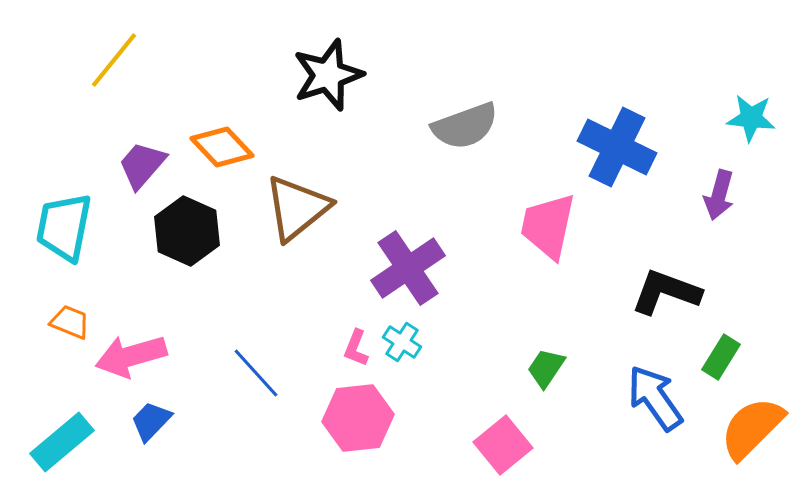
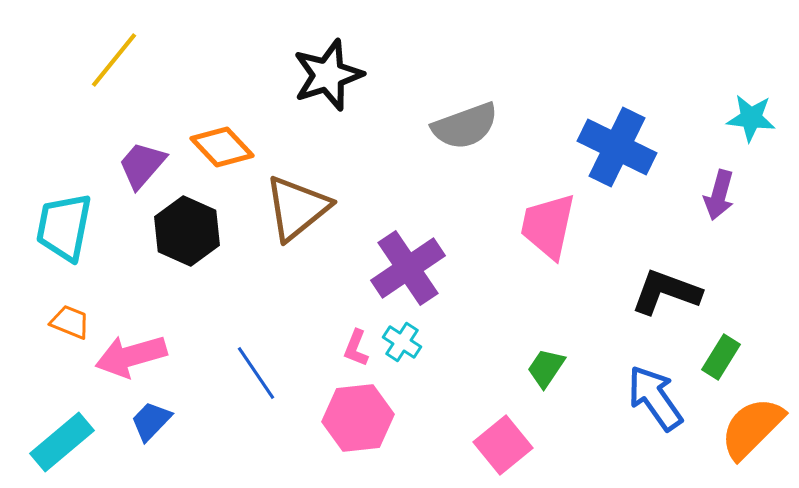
blue line: rotated 8 degrees clockwise
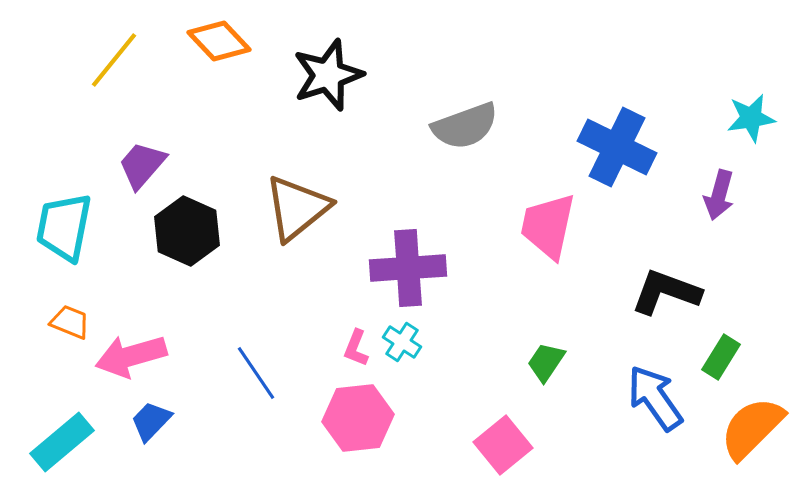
cyan star: rotated 15 degrees counterclockwise
orange diamond: moved 3 px left, 106 px up
purple cross: rotated 30 degrees clockwise
green trapezoid: moved 6 px up
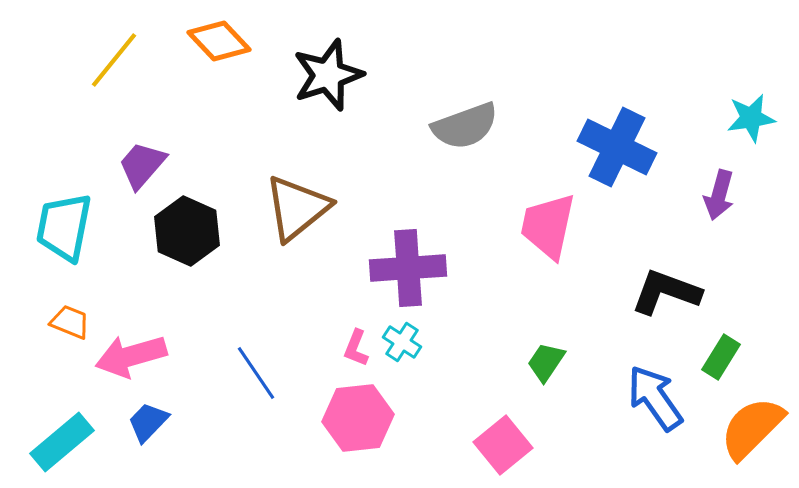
blue trapezoid: moved 3 px left, 1 px down
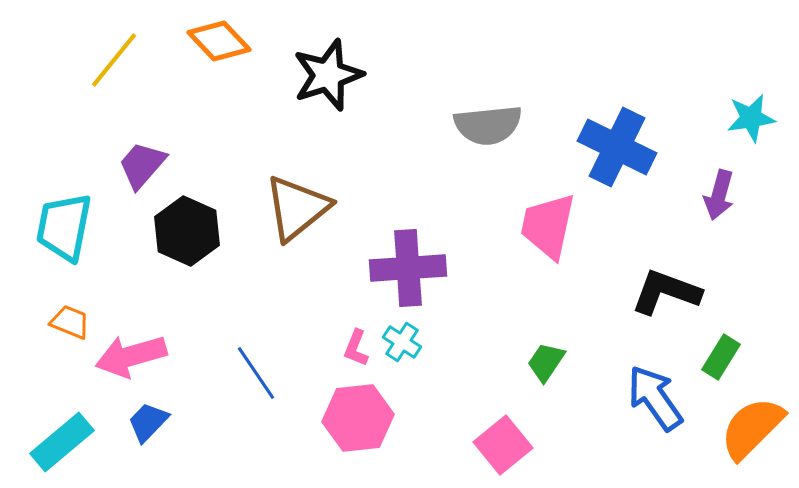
gray semicircle: moved 23 px right, 1 px up; rotated 14 degrees clockwise
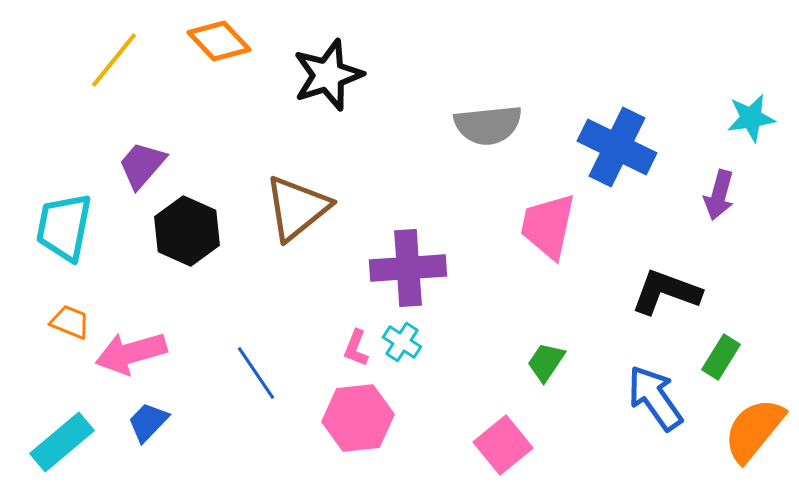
pink arrow: moved 3 px up
orange semicircle: moved 2 px right, 2 px down; rotated 6 degrees counterclockwise
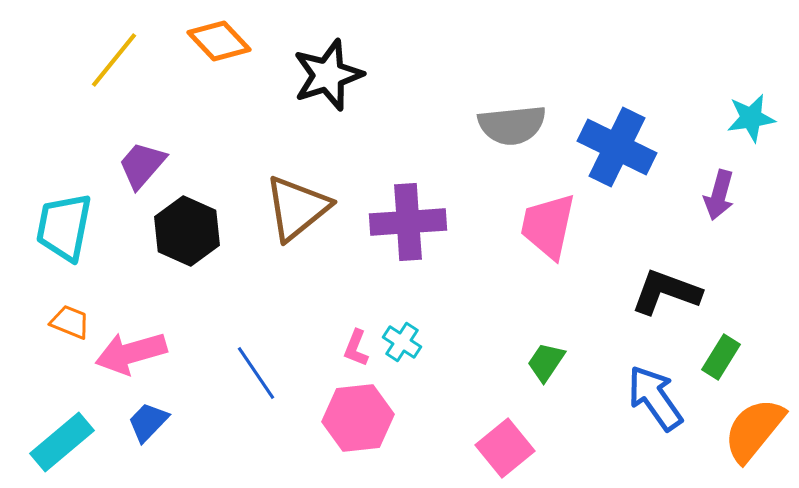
gray semicircle: moved 24 px right
purple cross: moved 46 px up
pink square: moved 2 px right, 3 px down
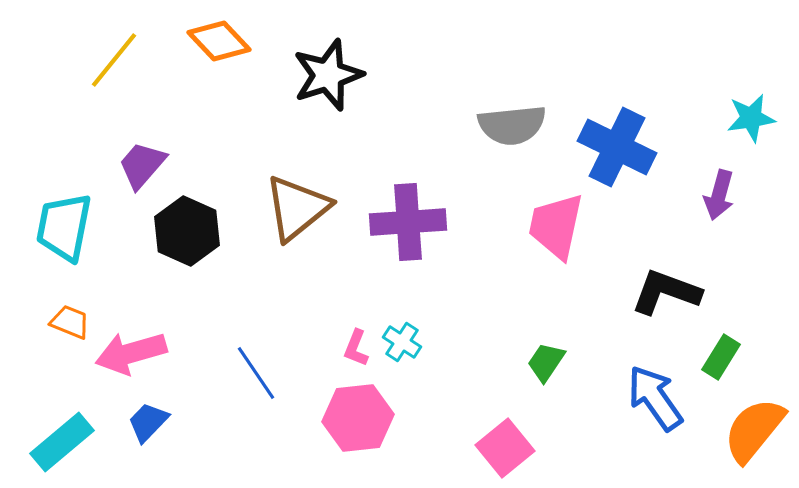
pink trapezoid: moved 8 px right
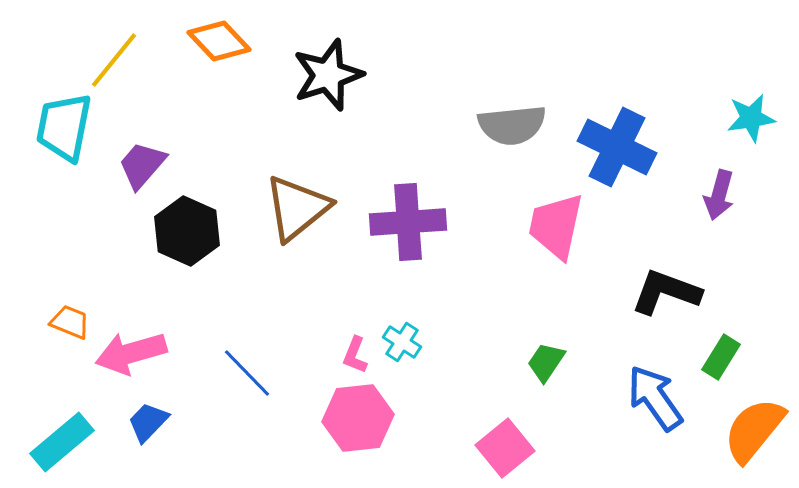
cyan trapezoid: moved 100 px up
pink L-shape: moved 1 px left, 7 px down
blue line: moved 9 px left; rotated 10 degrees counterclockwise
